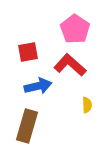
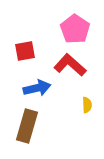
red square: moved 3 px left, 1 px up
blue arrow: moved 1 px left, 2 px down
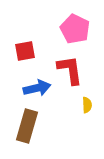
pink pentagon: rotated 8 degrees counterclockwise
red L-shape: moved 5 px down; rotated 40 degrees clockwise
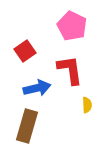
pink pentagon: moved 3 px left, 3 px up
red square: rotated 25 degrees counterclockwise
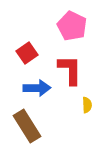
red square: moved 2 px right, 2 px down
red L-shape: rotated 8 degrees clockwise
blue arrow: rotated 12 degrees clockwise
brown rectangle: rotated 48 degrees counterclockwise
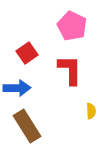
blue arrow: moved 20 px left
yellow semicircle: moved 4 px right, 6 px down
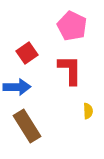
blue arrow: moved 1 px up
yellow semicircle: moved 3 px left
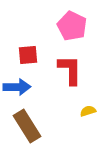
red square: moved 1 px right, 2 px down; rotated 30 degrees clockwise
yellow semicircle: rotated 105 degrees counterclockwise
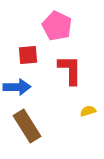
pink pentagon: moved 15 px left
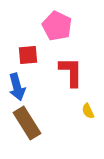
red L-shape: moved 1 px right, 2 px down
blue arrow: rotated 76 degrees clockwise
yellow semicircle: rotated 98 degrees counterclockwise
brown rectangle: moved 3 px up
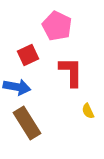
red square: rotated 20 degrees counterclockwise
blue arrow: rotated 64 degrees counterclockwise
